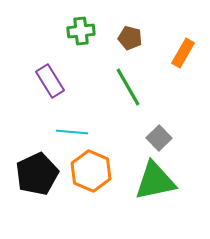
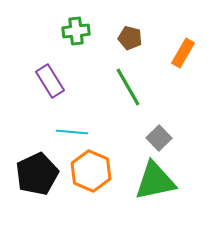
green cross: moved 5 px left
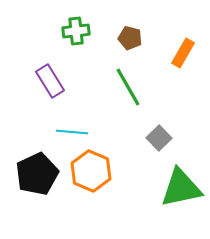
green triangle: moved 26 px right, 7 px down
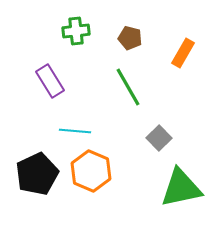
cyan line: moved 3 px right, 1 px up
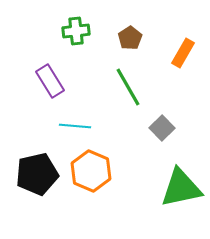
brown pentagon: rotated 25 degrees clockwise
cyan line: moved 5 px up
gray square: moved 3 px right, 10 px up
black pentagon: rotated 12 degrees clockwise
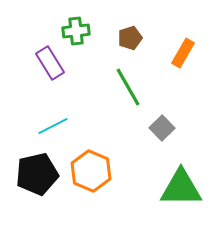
brown pentagon: rotated 15 degrees clockwise
purple rectangle: moved 18 px up
cyan line: moved 22 px left; rotated 32 degrees counterclockwise
green triangle: rotated 12 degrees clockwise
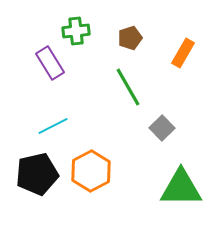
orange hexagon: rotated 9 degrees clockwise
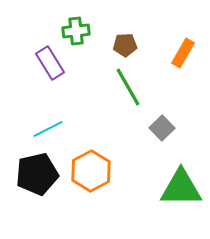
brown pentagon: moved 5 px left, 7 px down; rotated 15 degrees clockwise
cyan line: moved 5 px left, 3 px down
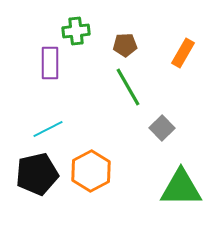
purple rectangle: rotated 32 degrees clockwise
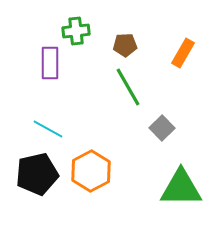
cyan line: rotated 56 degrees clockwise
